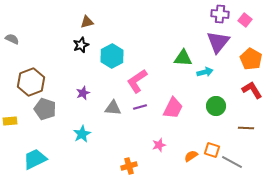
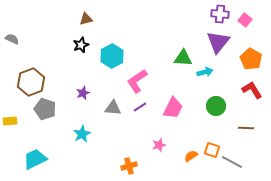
brown triangle: moved 1 px left, 3 px up
purple line: rotated 16 degrees counterclockwise
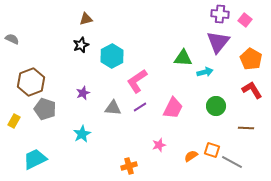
yellow rectangle: moved 4 px right; rotated 56 degrees counterclockwise
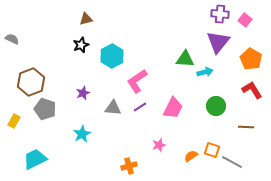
green triangle: moved 2 px right, 1 px down
brown line: moved 1 px up
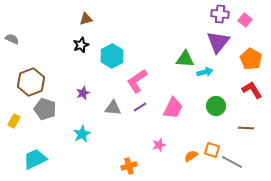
brown line: moved 1 px down
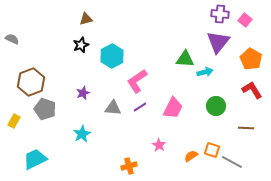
pink star: rotated 24 degrees counterclockwise
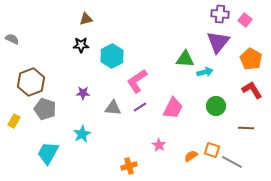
black star: rotated 21 degrees clockwise
purple star: rotated 24 degrees clockwise
cyan trapezoid: moved 13 px right, 6 px up; rotated 35 degrees counterclockwise
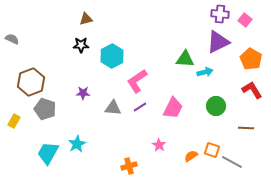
purple triangle: rotated 25 degrees clockwise
cyan star: moved 5 px left, 10 px down
